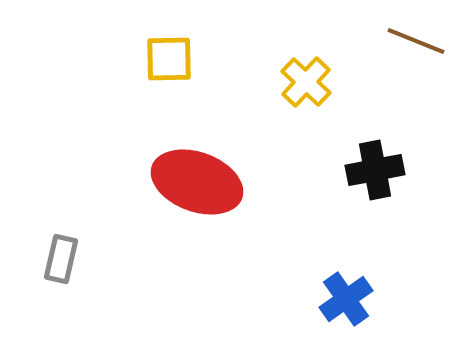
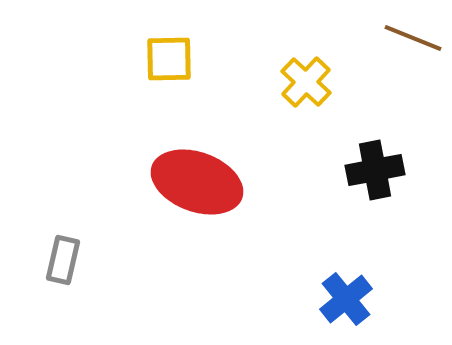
brown line: moved 3 px left, 3 px up
gray rectangle: moved 2 px right, 1 px down
blue cross: rotated 4 degrees counterclockwise
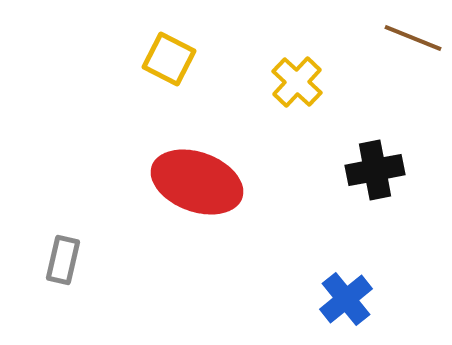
yellow square: rotated 28 degrees clockwise
yellow cross: moved 9 px left
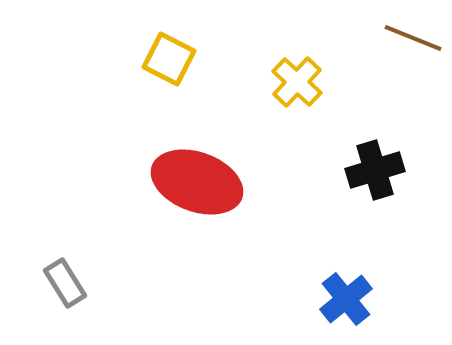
black cross: rotated 6 degrees counterclockwise
gray rectangle: moved 2 px right, 23 px down; rotated 45 degrees counterclockwise
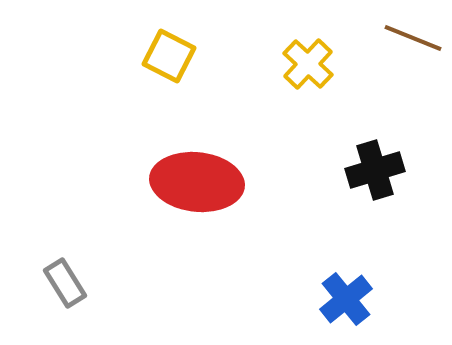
yellow square: moved 3 px up
yellow cross: moved 11 px right, 18 px up
red ellipse: rotated 14 degrees counterclockwise
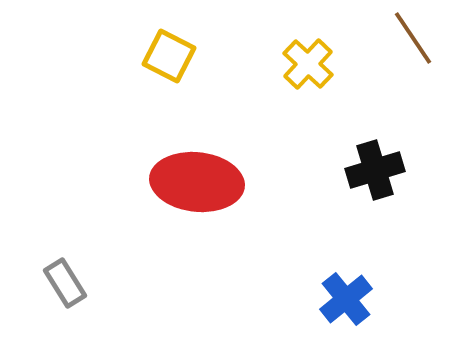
brown line: rotated 34 degrees clockwise
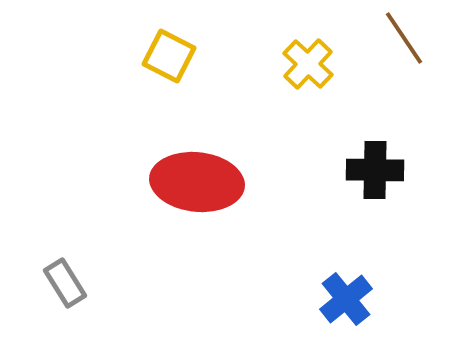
brown line: moved 9 px left
black cross: rotated 18 degrees clockwise
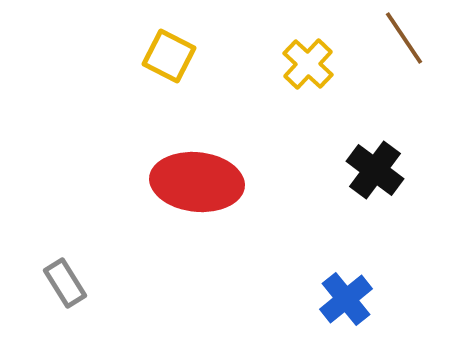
black cross: rotated 36 degrees clockwise
